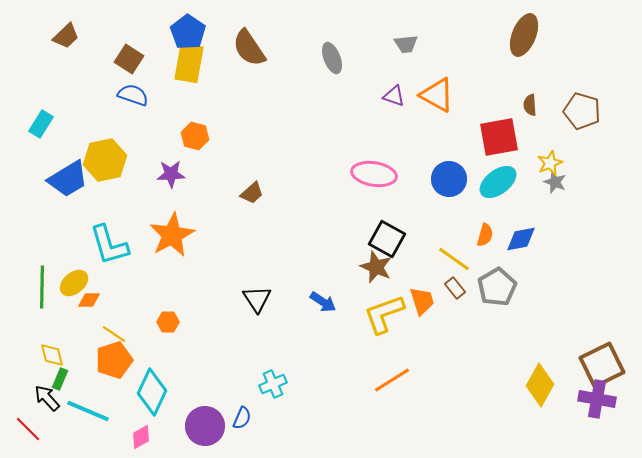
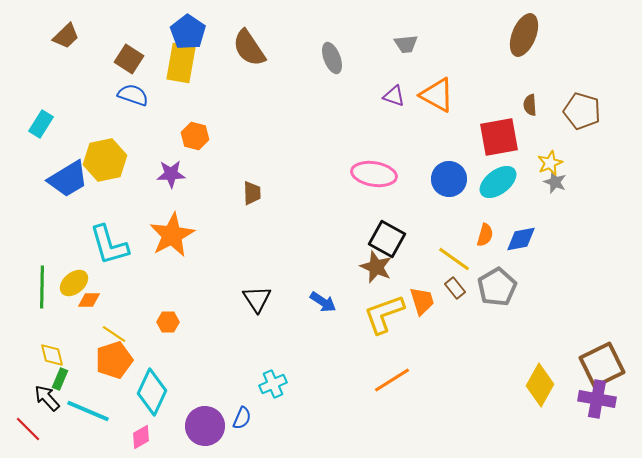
yellow rectangle at (189, 63): moved 8 px left
brown trapezoid at (252, 193): rotated 50 degrees counterclockwise
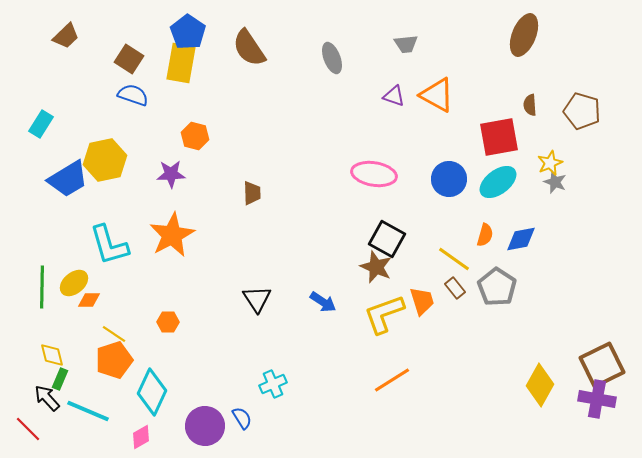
gray pentagon at (497, 287): rotated 9 degrees counterclockwise
blue semicircle at (242, 418): rotated 55 degrees counterclockwise
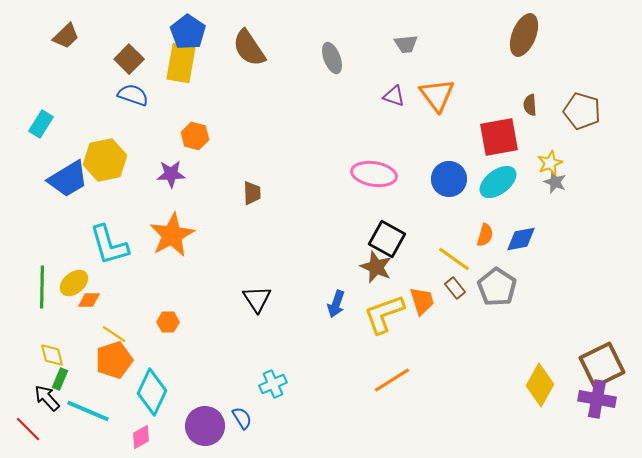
brown square at (129, 59): rotated 12 degrees clockwise
orange triangle at (437, 95): rotated 24 degrees clockwise
blue arrow at (323, 302): moved 13 px right, 2 px down; rotated 76 degrees clockwise
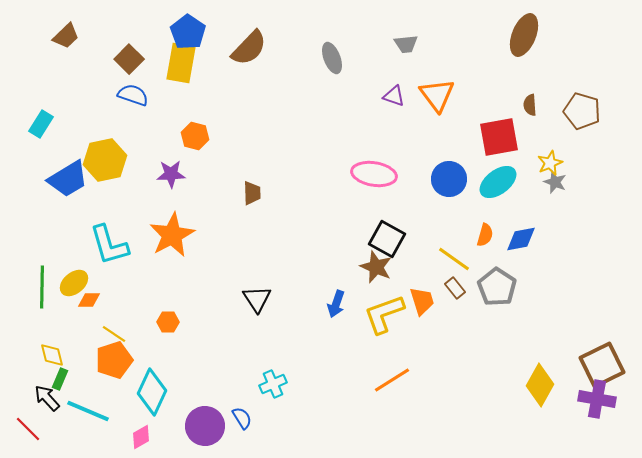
brown semicircle at (249, 48): rotated 102 degrees counterclockwise
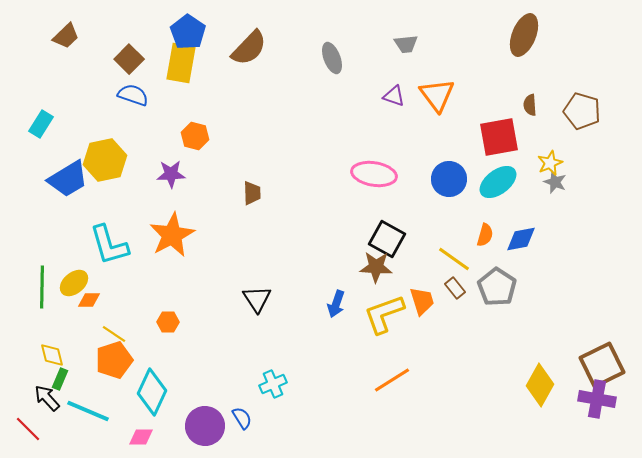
brown star at (376, 267): rotated 20 degrees counterclockwise
pink diamond at (141, 437): rotated 30 degrees clockwise
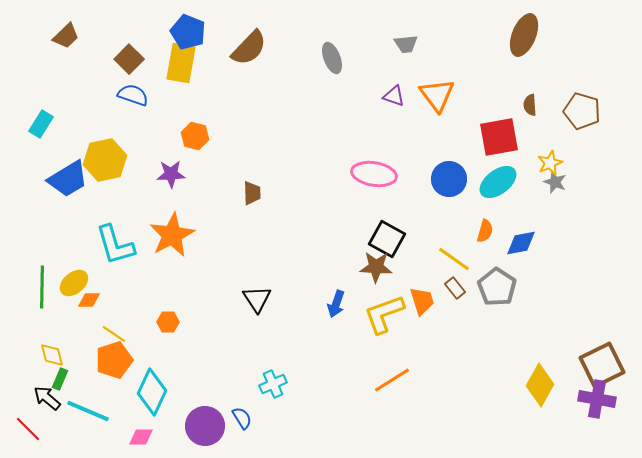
blue pentagon at (188, 32): rotated 12 degrees counterclockwise
orange semicircle at (485, 235): moved 4 px up
blue diamond at (521, 239): moved 4 px down
cyan L-shape at (109, 245): moved 6 px right
black arrow at (47, 398): rotated 8 degrees counterclockwise
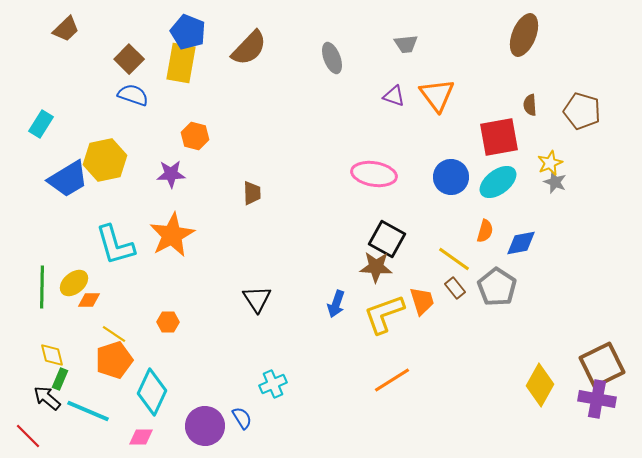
brown trapezoid at (66, 36): moved 7 px up
blue circle at (449, 179): moved 2 px right, 2 px up
red line at (28, 429): moved 7 px down
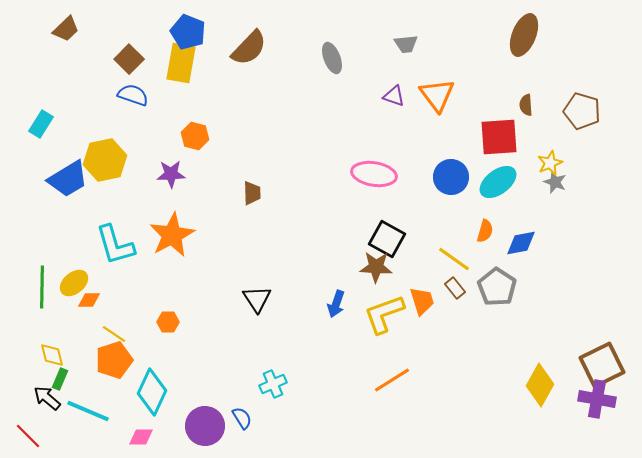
brown semicircle at (530, 105): moved 4 px left
red square at (499, 137): rotated 6 degrees clockwise
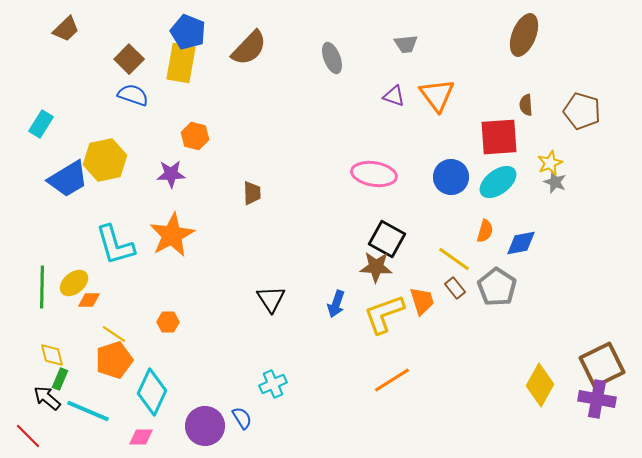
black triangle at (257, 299): moved 14 px right
